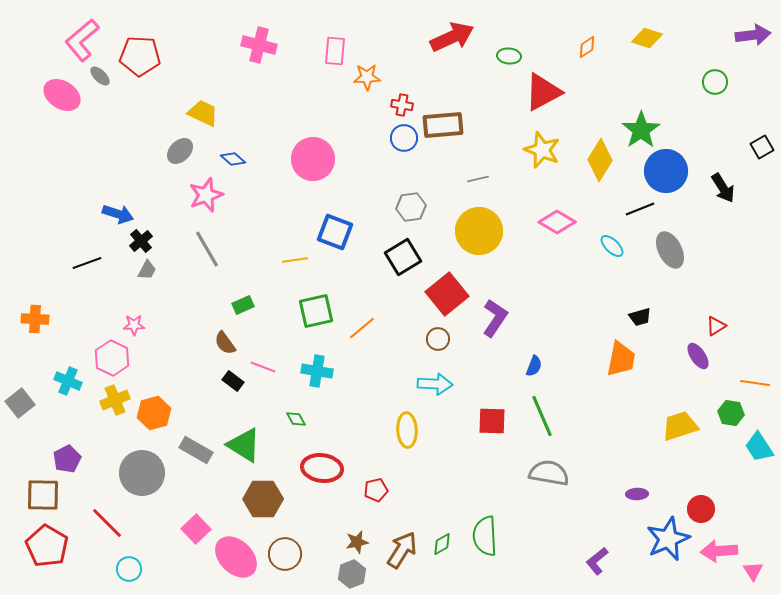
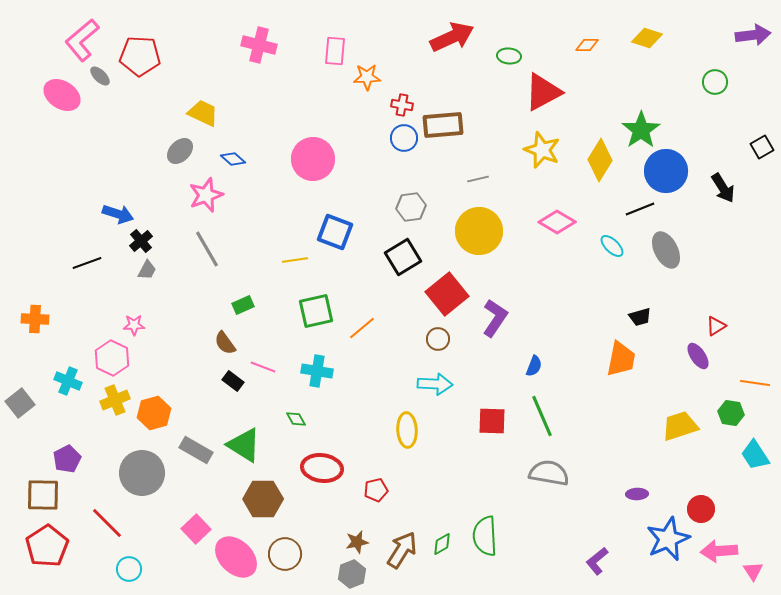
orange diamond at (587, 47): moved 2 px up; rotated 35 degrees clockwise
gray ellipse at (670, 250): moved 4 px left
cyan trapezoid at (759, 447): moved 4 px left, 8 px down
red pentagon at (47, 546): rotated 9 degrees clockwise
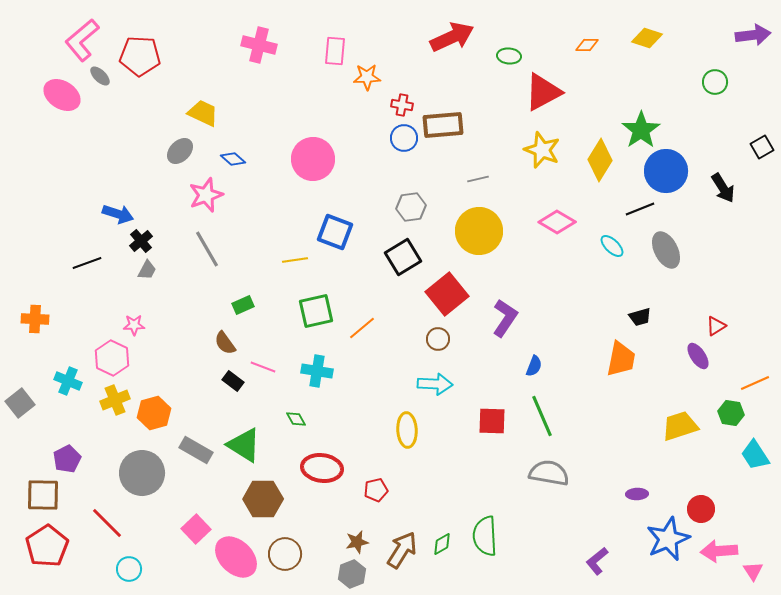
purple L-shape at (495, 318): moved 10 px right
orange line at (755, 383): rotated 32 degrees counterclockwise
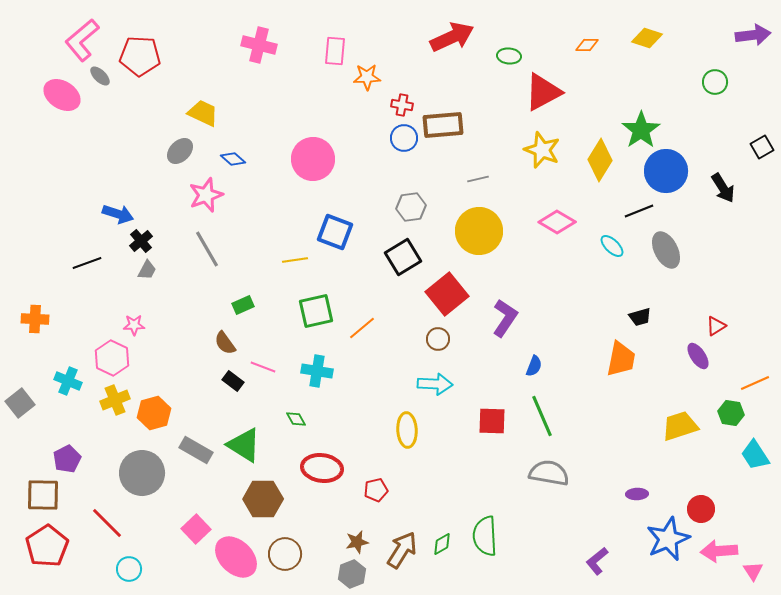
black line at (640, 209): moved 1 px left, 2 px down
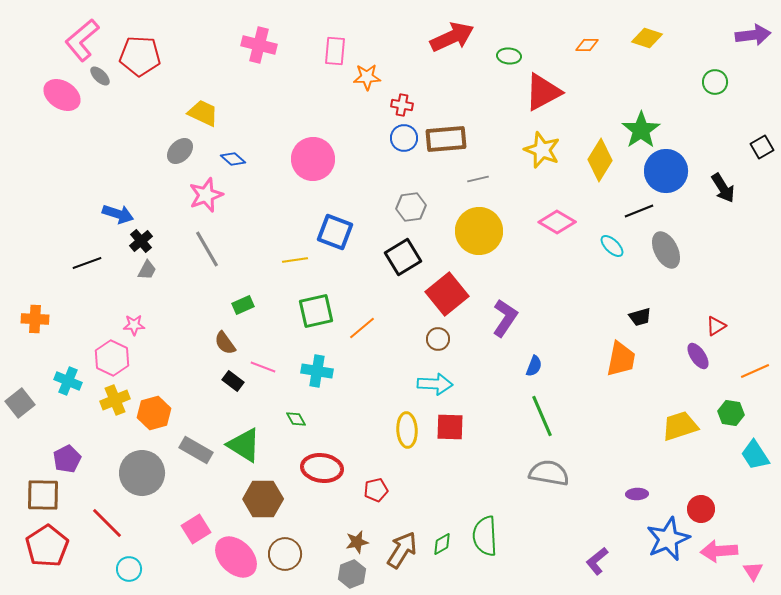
brown rectangle at (443, 125): moved 3 px right, 14 px down
orange line at (755, 383): moved 12 px up
red square at (492, 421): moved 42 px left, 6 px down
pink square at (196, 529): rotated 12 degrees clockwise
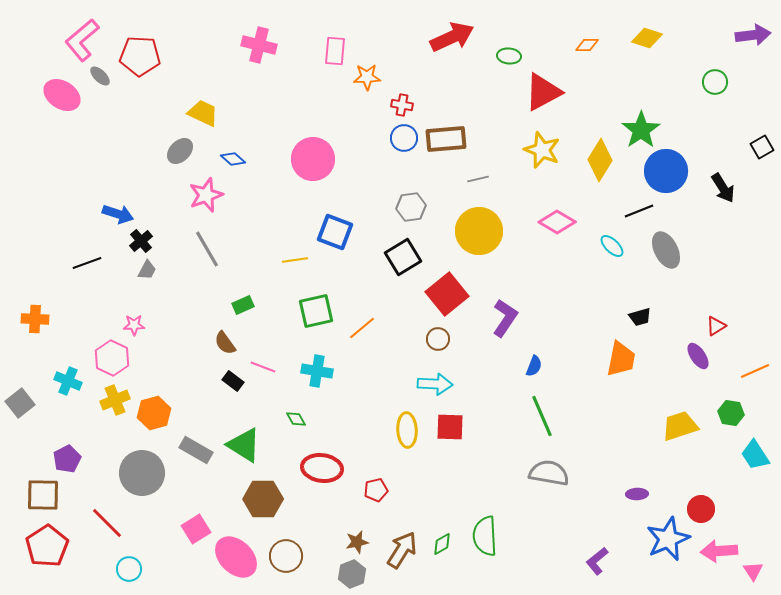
brown circle at (285, 554): moved 1 px right, 2 px down
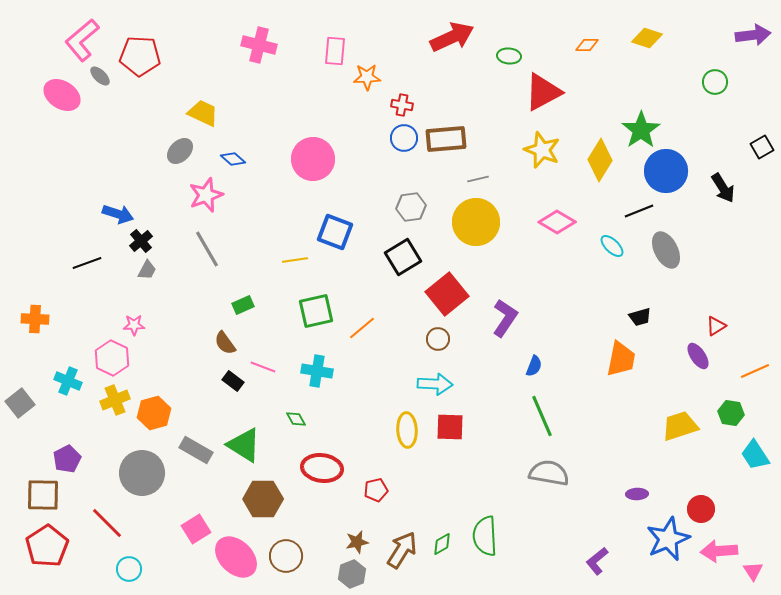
yellow circle at (479, 231): moved 3 px left, 9 px up
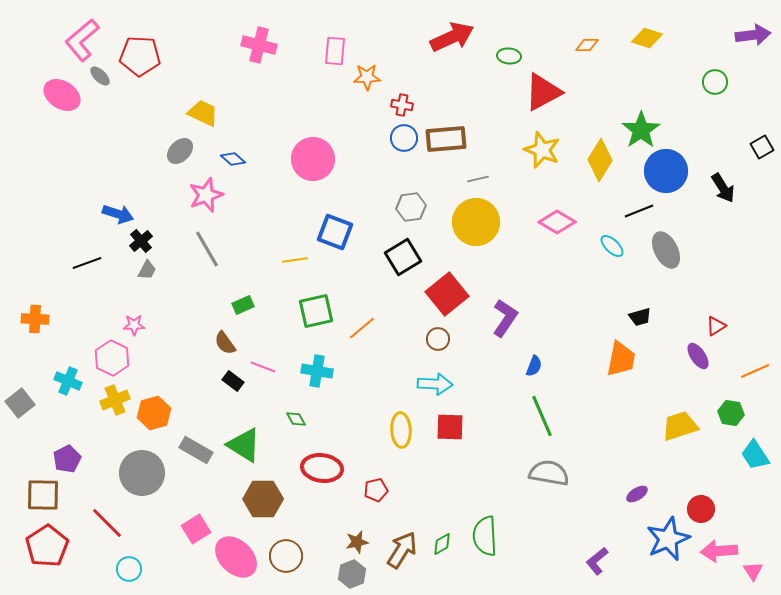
yellow ellipse at (407, 430): moved 6 px left
purple ellipse at (637, 494): rotated 30 degrees counterclockwise
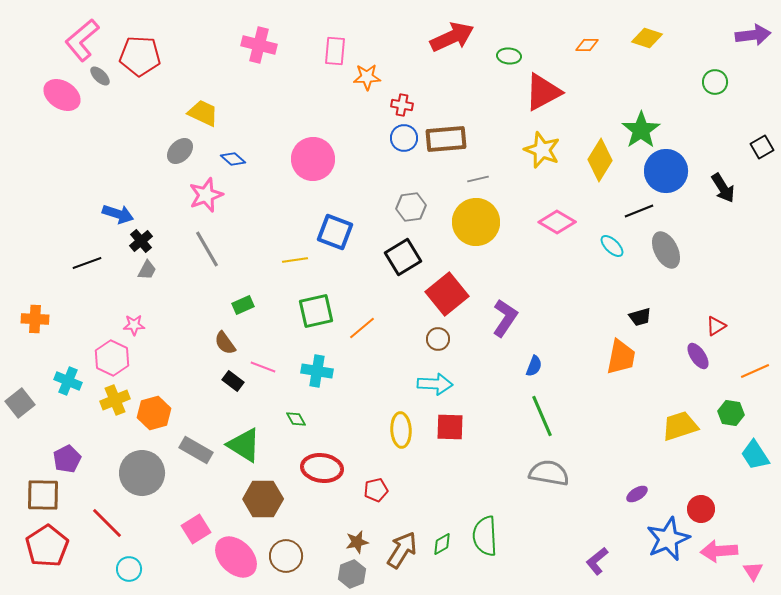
orange trapezoid at (621, 359): moved 2 px up
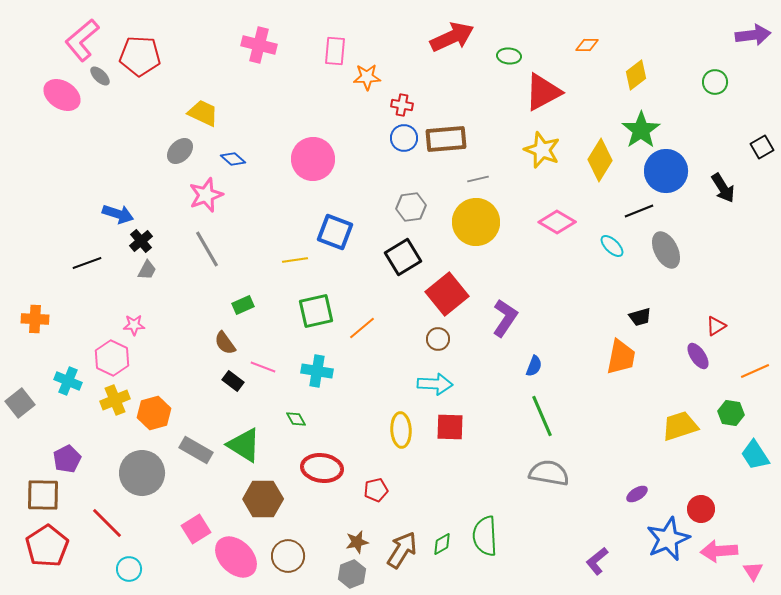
yellow diamond at (647, 38): moved 11 px left, 37 px down; rotated 56 degrees counterclockwise
brown circle at (286, 556): moved 2 px right
